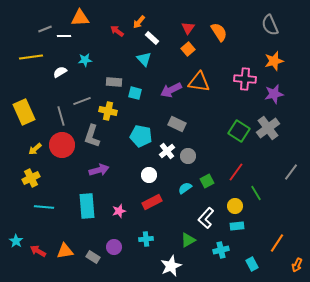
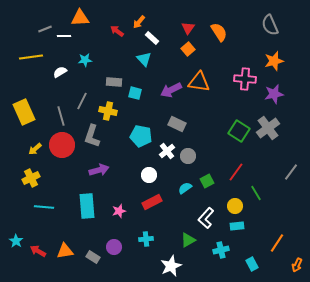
gray line at (82, 101): rotated 42 degrees counterclockwise
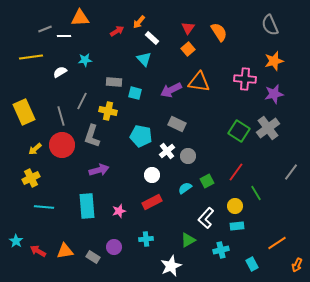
red arrow at (117, 31): rotated 112 degrees clockwise
white circle at (149, 175): moved 3 px right
orange line at (277, 243): rotated 24 degrees clockwise
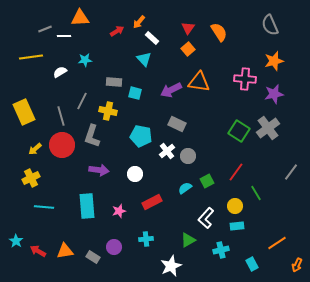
purple arrow at (99, 170): rotated 24 degrees clockwise
white circle at (152, 175): moved 17 px left, 1 px up
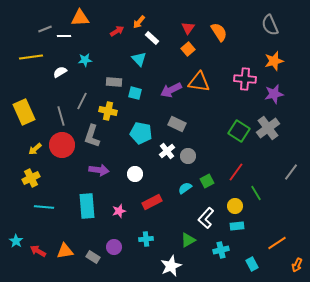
cyan triangle at (144, 59): moved 5 px left
cyan pentagon at (141, 136): moved 3 px up
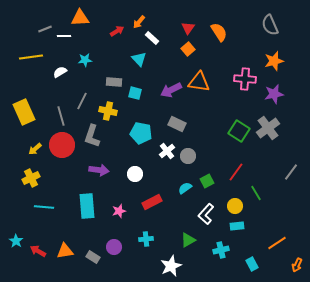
white L-shape at (206, 218): moved 4 px up
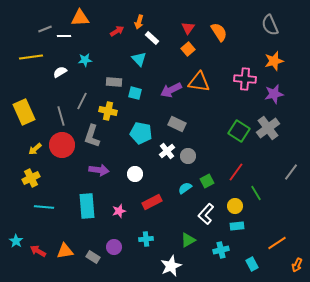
orange arrow at (139, 22): rotated 24 degrees counterclockwise
